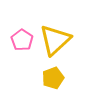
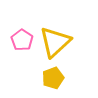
yellow triangle: moved 2 px down
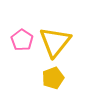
yellow triangle: rotated 8 degrees counterclockwise
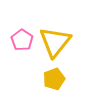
yellow pentagon: moved 1 px right, 1 px down
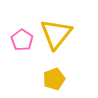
yellow triangle: moved 1 px right, 8 px up
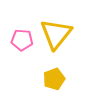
pink pentagon: rotated 30 degrees counterclockwise
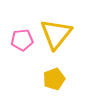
pink pentagon: rotated 10 degrees counterclockwise
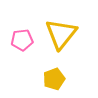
yellow triangle: moved 5 px right
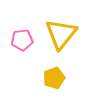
yellow pentagon: moved 1 px up
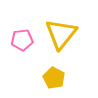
yellow pentagon: rotated 25 degrees counterclockwise
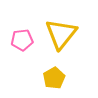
yellow pentagon: rotated 15 degrees clockwise
